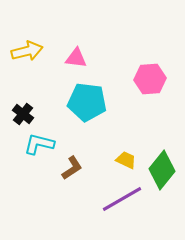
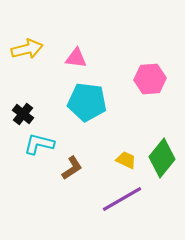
yellow arrow: moved 2 px up
green diamond: moved 12 px up
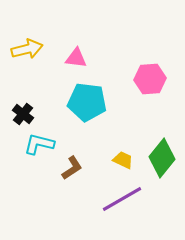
yellow trapezoid: moved 3 px left
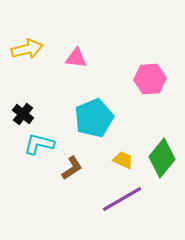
cyan pentagon: moved 7 px right, 16 px down; rotated 30 degrees counterclockwise
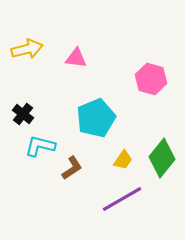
pink hexagon: moved 1 px right; rotated 20 degrees clockwise
cyan pentagon: moved 2 px right
cyan L-shape: moved 1 px right, 2 px down
yellow trapezoid: rotated 100 degrees clockwise
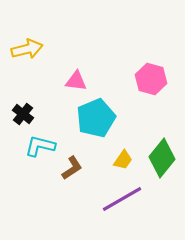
pink triangle: moved 23 px down
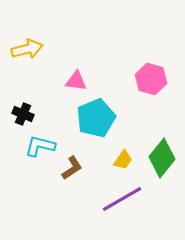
black cross: rotated 15 degrees counterclockwise
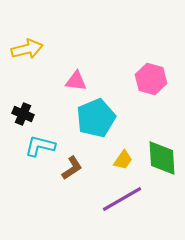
green diamond: rotated 42 degrees counterclockwise
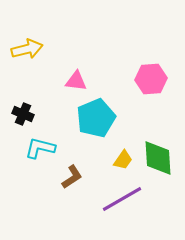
pink hexagon: rotated 20 degrees counterclockwise
cyan L-shape: moved 2 px down
green diamond: moved 4 px left
brown L-shape: moved 9 px down
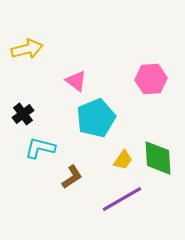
pink triangle: rotated 30 degrees clockwise
black cross: rotated 30 degrees clockwise
